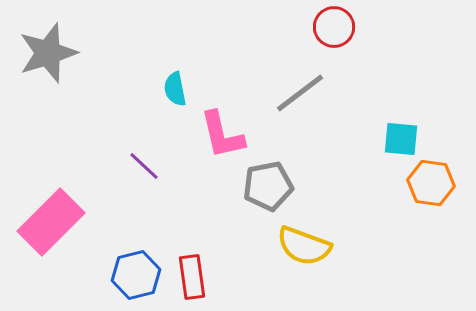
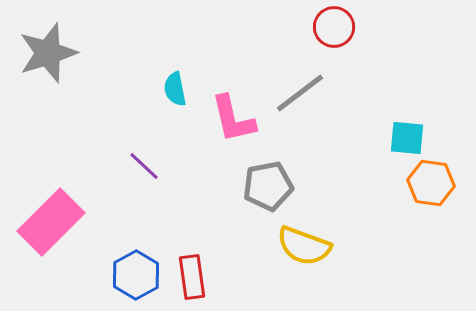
pink L-shape: moved 11 px right, 16 px up
cyan square: moved 6 px right, 1 px up
blue hexagon: rotated 15 degrees counterclockwise
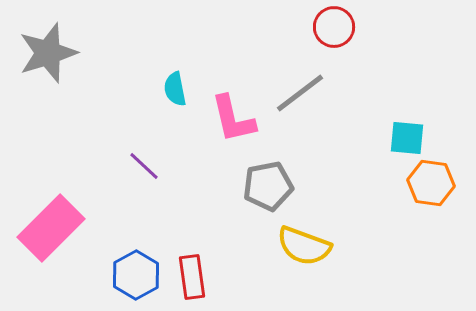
pink rectangle: moved 6 px down
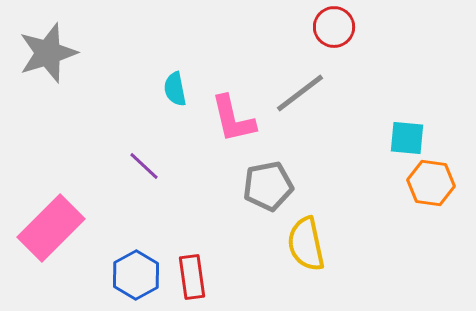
yellow semicircle: moved 2 px right, 2 px up; rotated 58 degrees clockwise
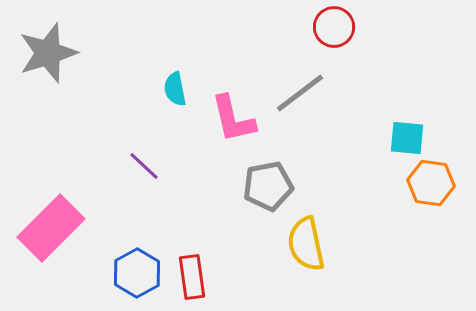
blue hexagon: moved 1 px right, 2 px up
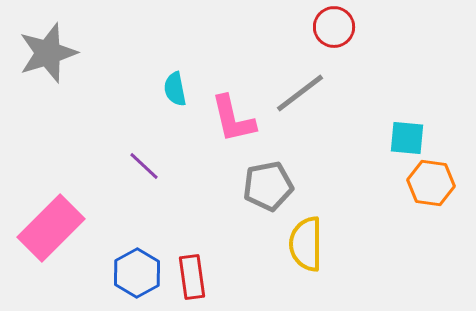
yellow semicircle: rotated 12 degrees clockwise
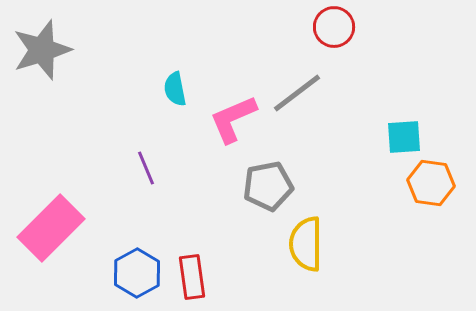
gray star: moved 6 px left, 3 px up
gray line: moved 3 px left
pink L-shape: rotated 80 degrees clockwise
cyan square: moved 3 px left, 1 px up; rotated 9 degrees counterclockwise
purple line: moved 2 px right, 2 px down; rotated 24 degrees clockwise
